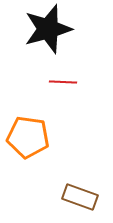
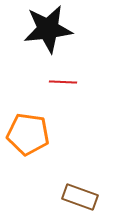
black star: rotated 9 degrees clockwise
orange pentagon: moved 3 px up
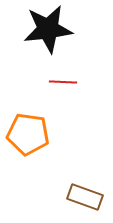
brown rectangle: moved 5 px right
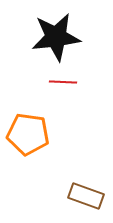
black star: moved 8 px right, 8 px down
brown rectangle: moved 1 px right, 1 px up
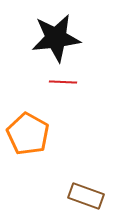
black star: moved 1 px down
orange pentagon: rotated 21 degrees clockwise
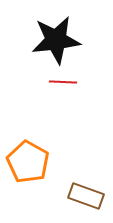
black star: moved 2 px down
orange pentagon: moved 28 px down
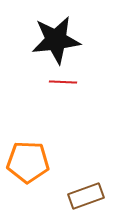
orange pentagon: rotated 27 degrees counterclockwise
brown rectangle: rotated 40 degrees counterclockwise
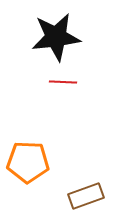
black star: moved 3 px up
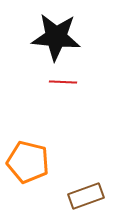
black star: rotated 12 degrees clockwise
orange pentagon: rotated 12 degrees clockwise
